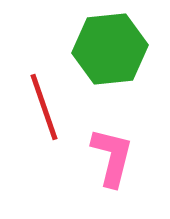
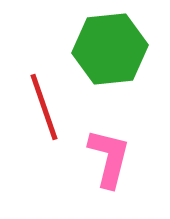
pink L-shape: moved 3 px left, 1 px down
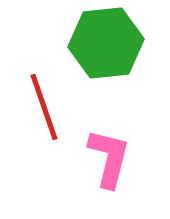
green hexagon: moved 4 px left, 6 px up
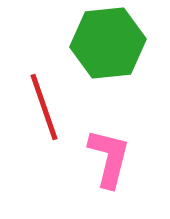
green hexagon: moved 2 px right
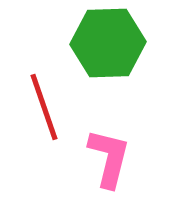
green hexagon: rotated 4 degrees clockwise
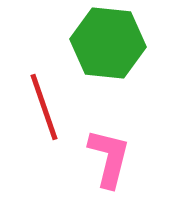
green hexagon: rotated 8 degrees clockwise
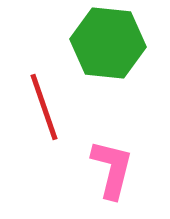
pink L-shape: moved 3 px right, 11 px down
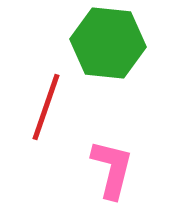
red line: moved 2 px right; rotated 38 degrees clockwise
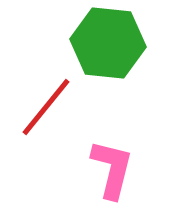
red line: rotated 20 degrees clockwise
